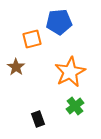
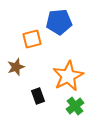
brown star: rotated 18 degrees clockwise
orange star: moved 2 px left, 4 px down
black rectangle: moved 23 px up
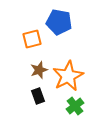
blue pentagon: rotated 15 degrees clockwise
brown star: moved 23 px right, 3 px down
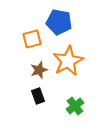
orange star: moved 15 px up
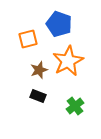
blue pentagon: moved 2 px down; rotated 10 degrees clockwise
orange square: moved 4 px left
black rectangle: rotated 49 degrees counterclockwise
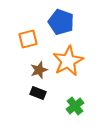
blue pentagon: moved 2 px right, 2 px up
black rectangle: moved 3 px up
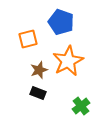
green cross: moved 6 px right
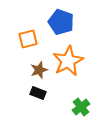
green cross: moved 1 px down
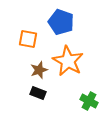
orange square: rotated 24 degrees clockwise
orange star: rotated 16 degrees counterclockwise
green cross: moved 8 px right, 6 px up; rotated 24 degrees counterclockwise
